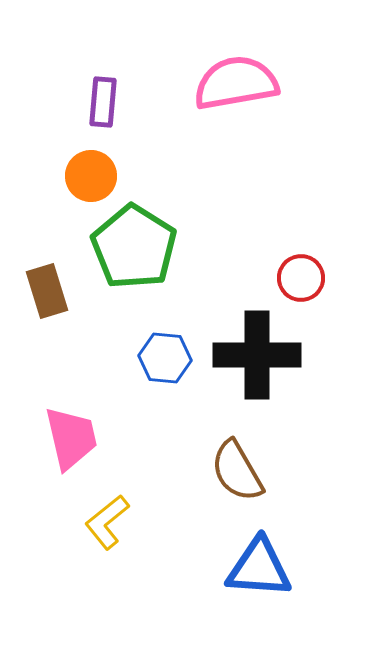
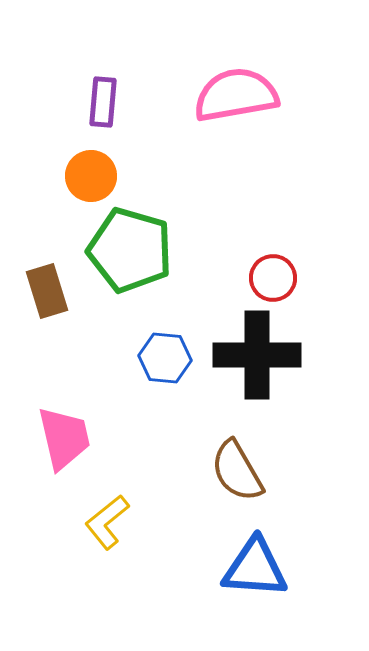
pink semicircle: moved 12 px down
green pentagon: moved 4 px left, 3 px down; rotated 16 degrees counterclockwise
red circle: moved 28 px left
pink trapezoid: moved 7 px left
blue triangle: moved 4 px left
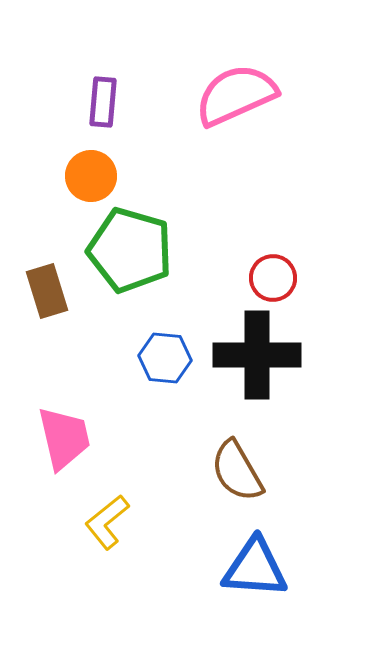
pink semicircle: rotated 14 degrees counterclockwise
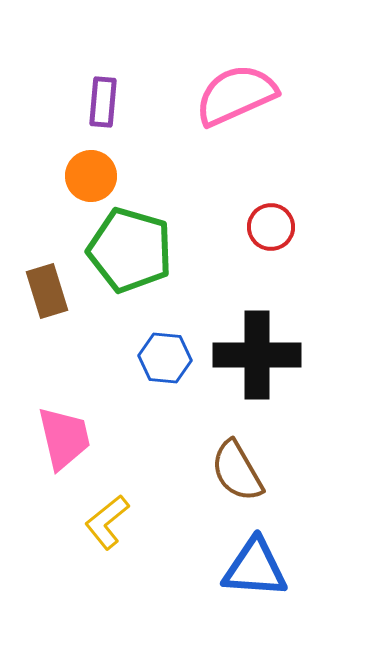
red circle: moved 2 px left, 51 px up
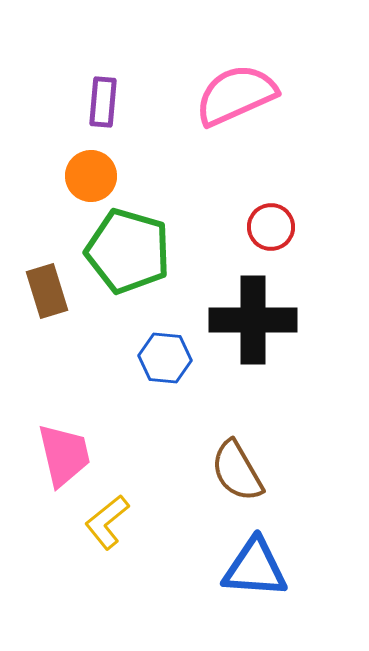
green pentagon: moved 2 px left, 1 px down
black cross: moved 4 px left, 35 px up
pink trapezoid: moved 17 px down
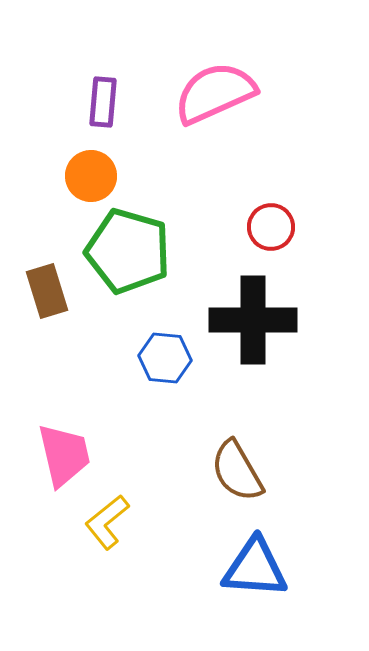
pink semicircle: moved 21 px left, 2 px up
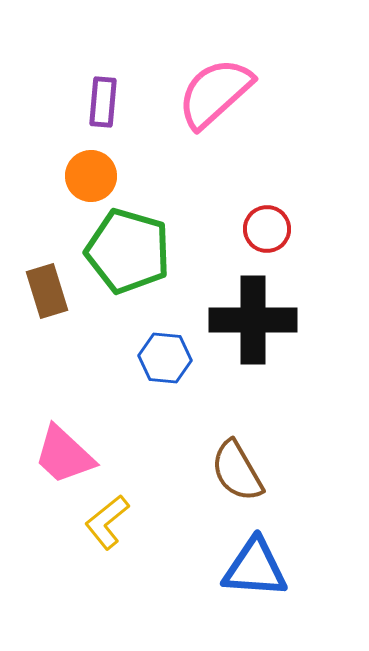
pink semicircle: rotated 18 degrees counterclockwise
red circle: moved 4 px left, 2 px down
pink trapezoid: rotated 146 degrees clockwise
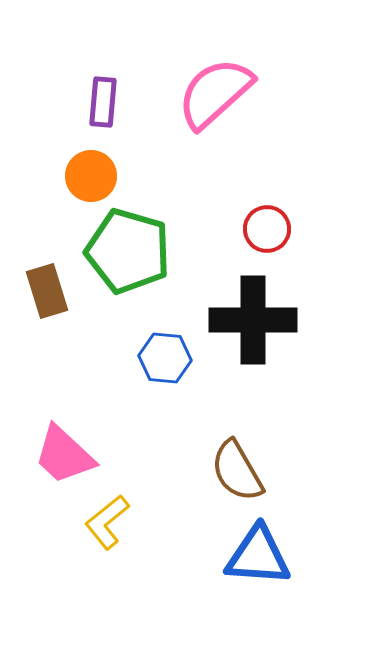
blue triangle: moved 3 px right, 12 px up
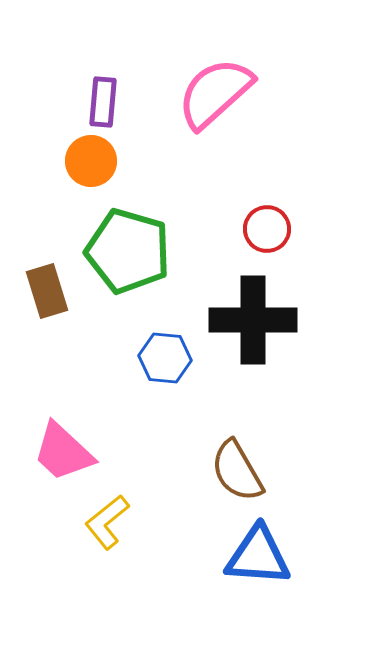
orange circle: moved 15 px up
pink trapezoid: moved 1 px left, 3 px up
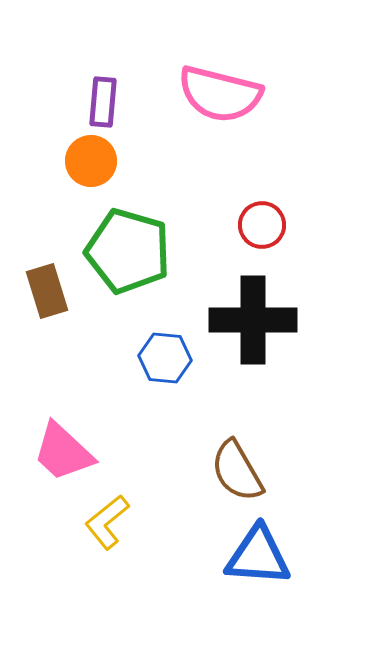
pink semicircle: moved 5 px right, 1 px down; rotated 124 degrees counterclockwise
red circle: moved 5 px left, 4 px up
